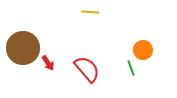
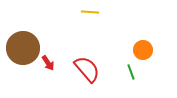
green line: moved 4 px down
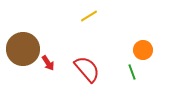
yellow line: moved 1 px left, 4 px down; rotated 36 degrees counterclockwise
brown circle: moved 1 px down
green line: moved 1 px right
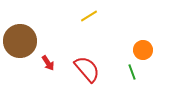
brown circle: moved 3 px left, 8 px up
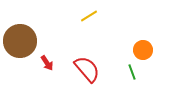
red arrow: moved 1 px left
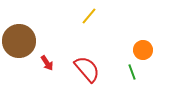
yellow line: rotated 18 degrees counterclockwise
brown circle: moved 1 px left
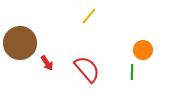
brown circle: moved 1 px right, 2 px down
green line: rotated 21 degrees clockwise
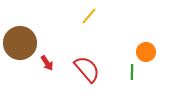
orange circle: moved 3 px right, 2 px down
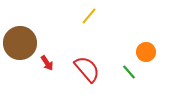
green line: moved 3 px left; rotated 42 degrees counterclockwise
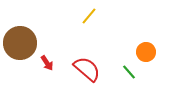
red semicircle: rotated 8 degrees counterclockwise
